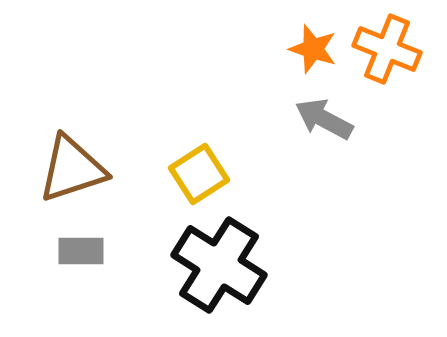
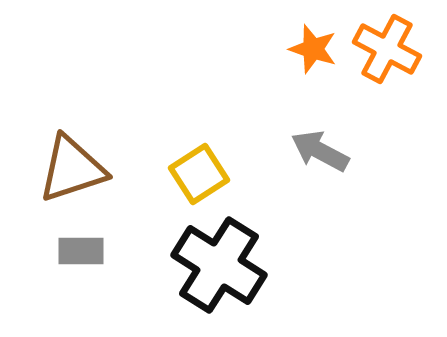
orange cross: rotated 6 degrees clockwise
gray arrow: moved 4 px left, 32 px down
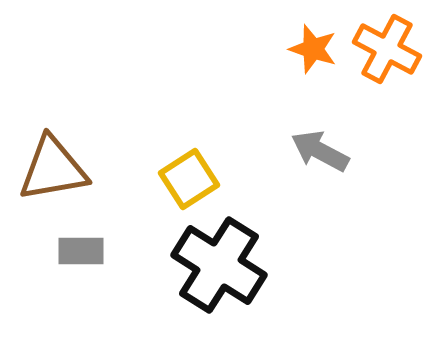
brown triangle: moved 19 px left; rotated 8 degrees clockwise
yellow square: moved 10 px left, 5 px down
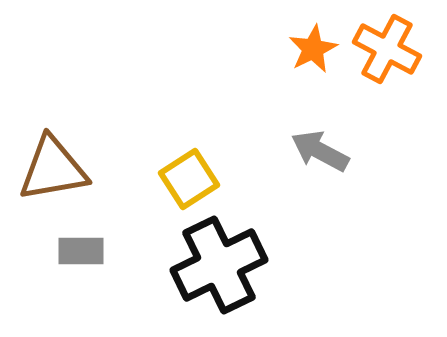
orange star: rotated 27 degrees clockwise
black cross: rotated 32 degrees clockwise
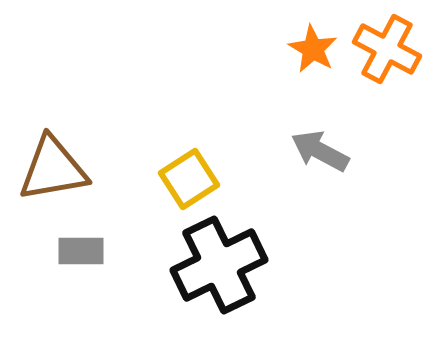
orange star: rotated 15 degrees counterclockwise
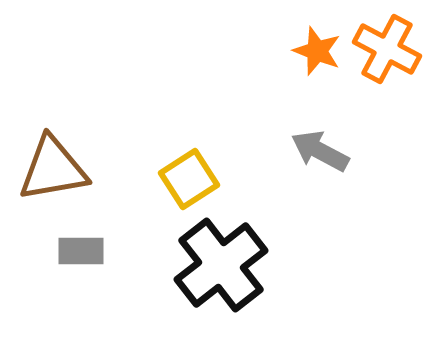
orange star: moved 4 px right, 2 px down; rotated 9 degrees counterclockwise
black cross: moved 2 px right; rotated 12 degrees counterclockwise
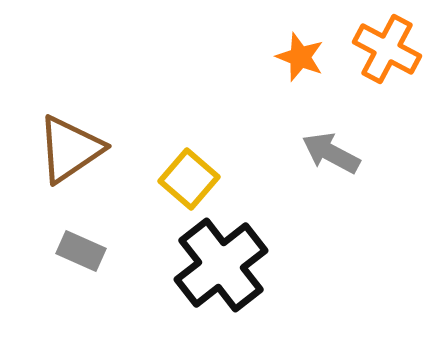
orange star: moved 17 px left, 6 px down
gray arrow: moved 11 px right, 2 px down
brown triangle: moved 17 px right, 20 px up; rotated 24 degrees counterclockwise
yellow square: rotated 16 degrees counterclockwise
gray rectangle: rotated 24 degrees clockwise
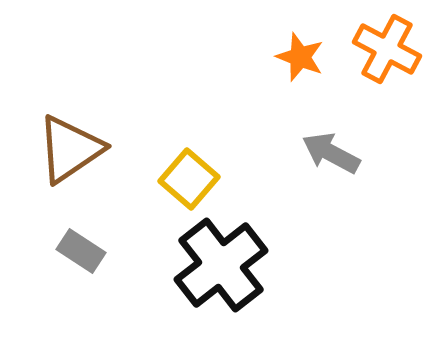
gray rectangle: rotated 9 degrees clockwise
